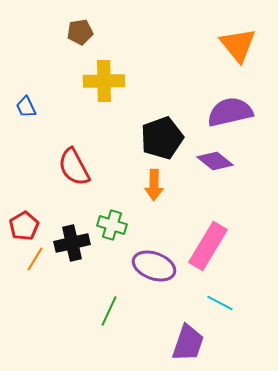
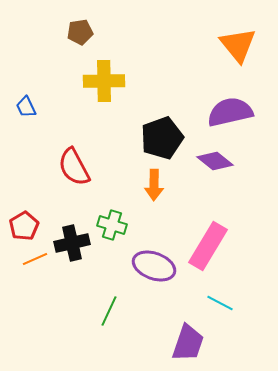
orange line: rotated 35 degrees clockwise
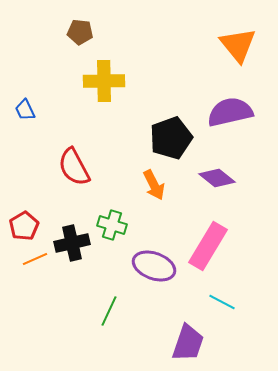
brown pentagon: rotated 15 degrees clockwise
blue trapezoid: moved 1 px left, 3 px down
black pentagon: moved 9 px right
purple diamond: moved 2 px right, 17 px down
orange arrow: rotated 28 degrees counterclockwise
cyan line: moved 2 px right, 1 px up
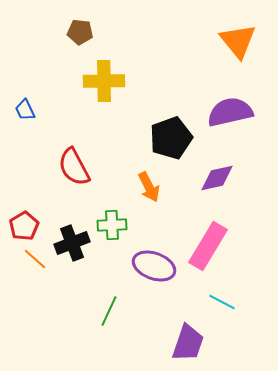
orange triangle: moved 4 px up
purple diamond: rotated 51 degrees counterclockwise
orange arrow: moved 5 px left, 2 px down
green cross: rotated 20 degrees counterclockwise
black cross: rotated 8 degrees counterclockwise
orange line: rotated 65 degrees clockwise
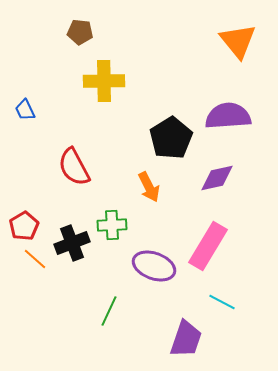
purple semicircle: moved 2 px left, 4 px down; rotated 9 degrees clockwise
black pentagon: rotated 12 degrees counterclockwise
purple trapezoid: moved 2 px left, 4 px up
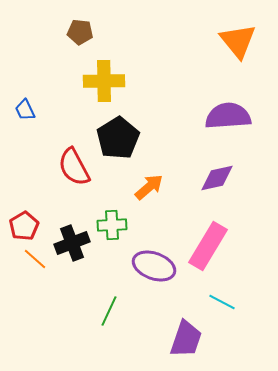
black pentagon: moved 53 px left
orange arrow: rotated 104 degrees counterclockwise
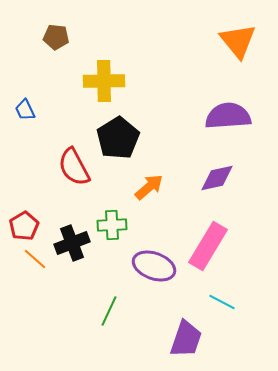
brown pentagon: moved 24 px left, 5 px down
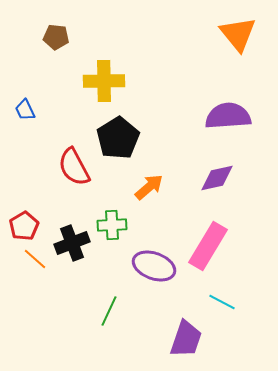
orange triangle: moved 7 px up
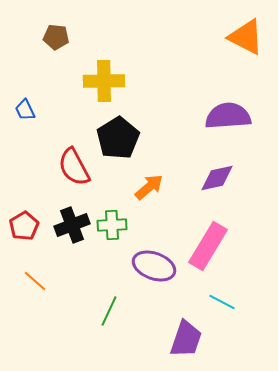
orange triangle: moved 8 px right, 3 px down; rotated 24 degrees counterclockwise
black cross: moved 18 px up
orange line: moved 22 px down
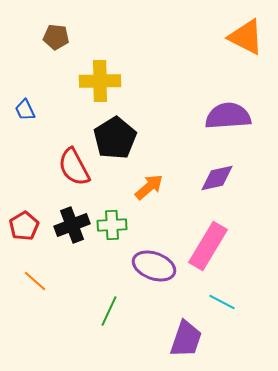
yellow cross: moved 4 px left
black pentagon: moved 3 px left
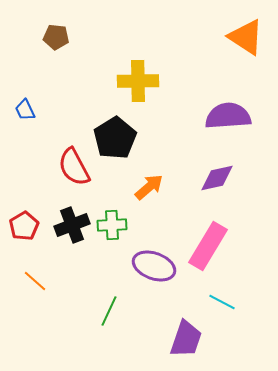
orange triangle: rotated 6 degrees clockwise
yellow cross: moved 38 px right
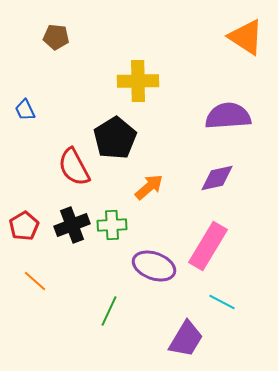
purple trapezoid: rotated 12 degrees clockwise
